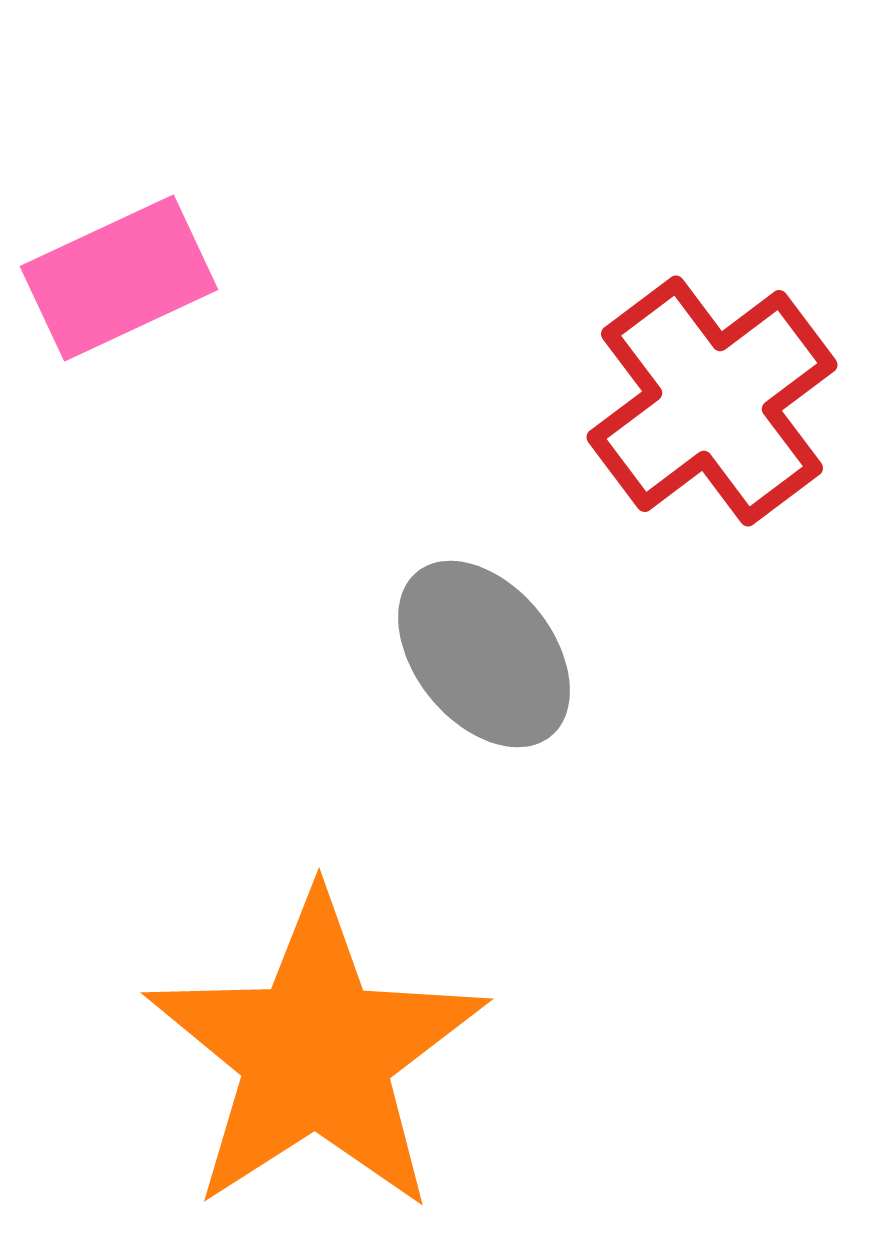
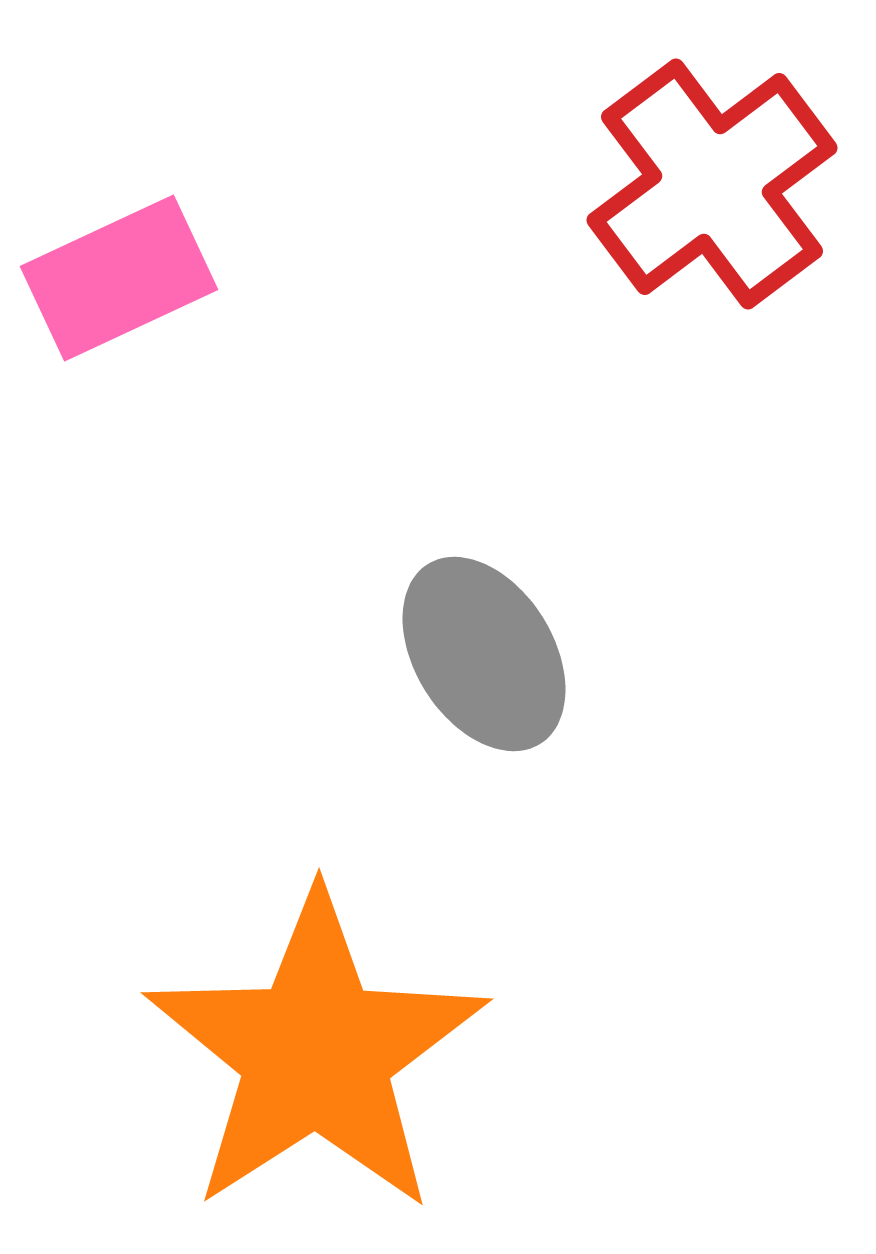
red cross: moved 217 px up
gray ellipse: rotated 7 degrees clockwise
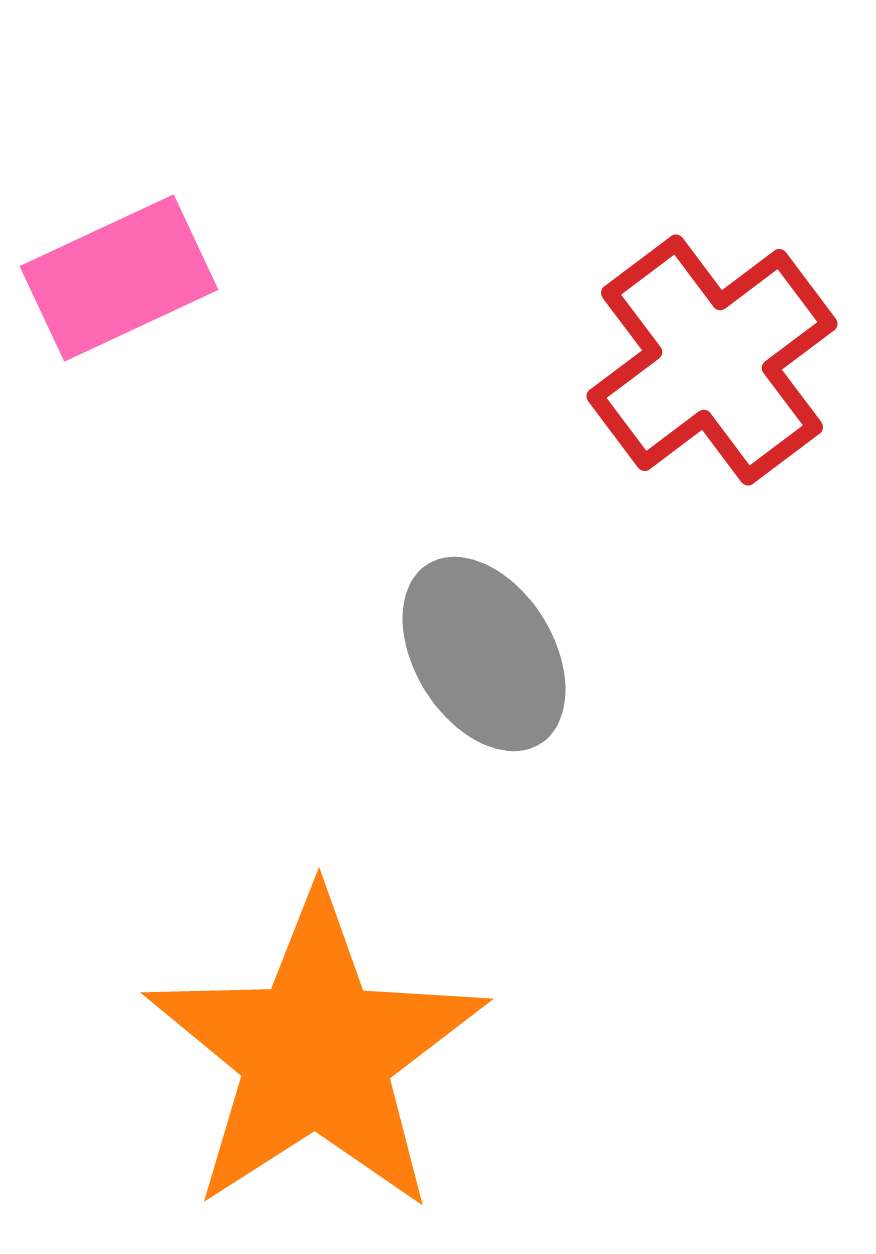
red cross: moved 176 px down
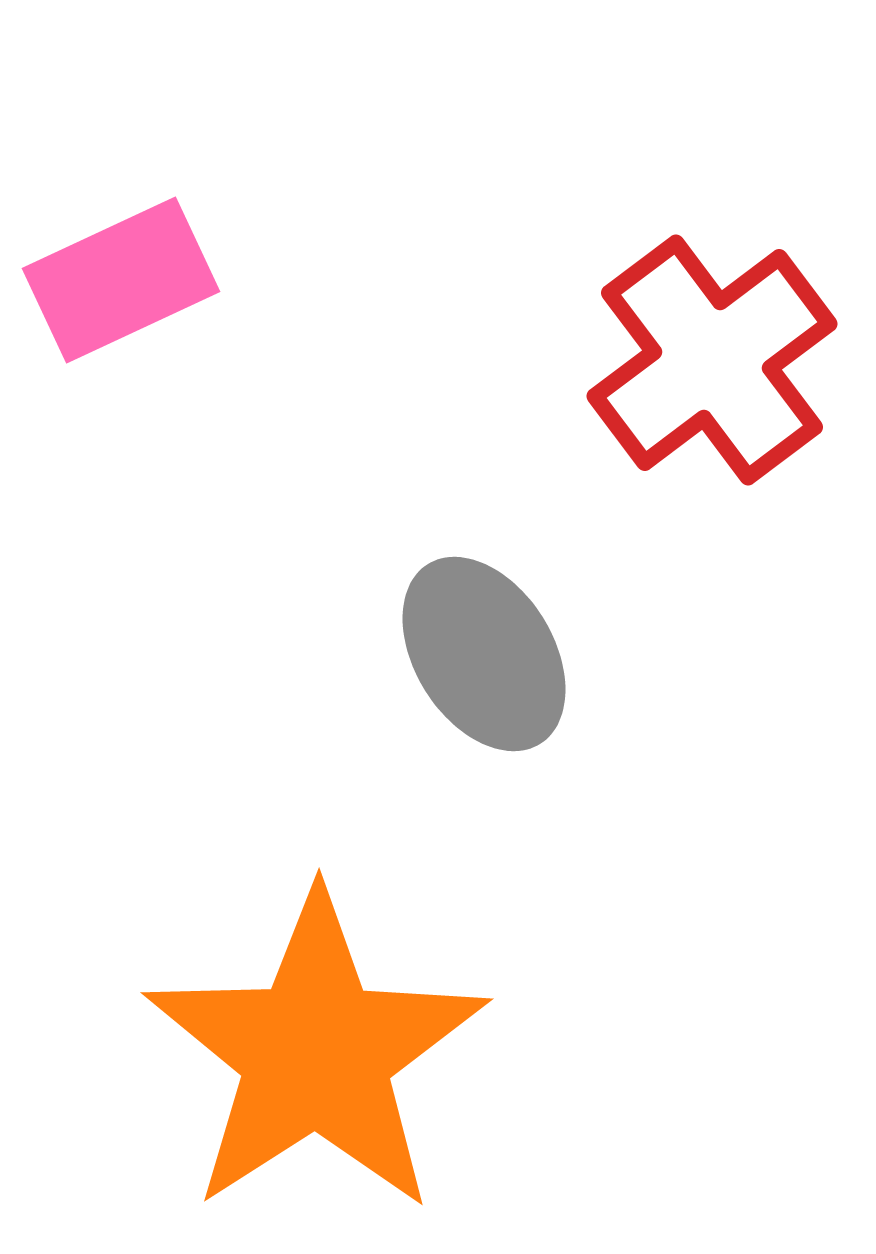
pink rectangle: moved 2 px right, 2 px down
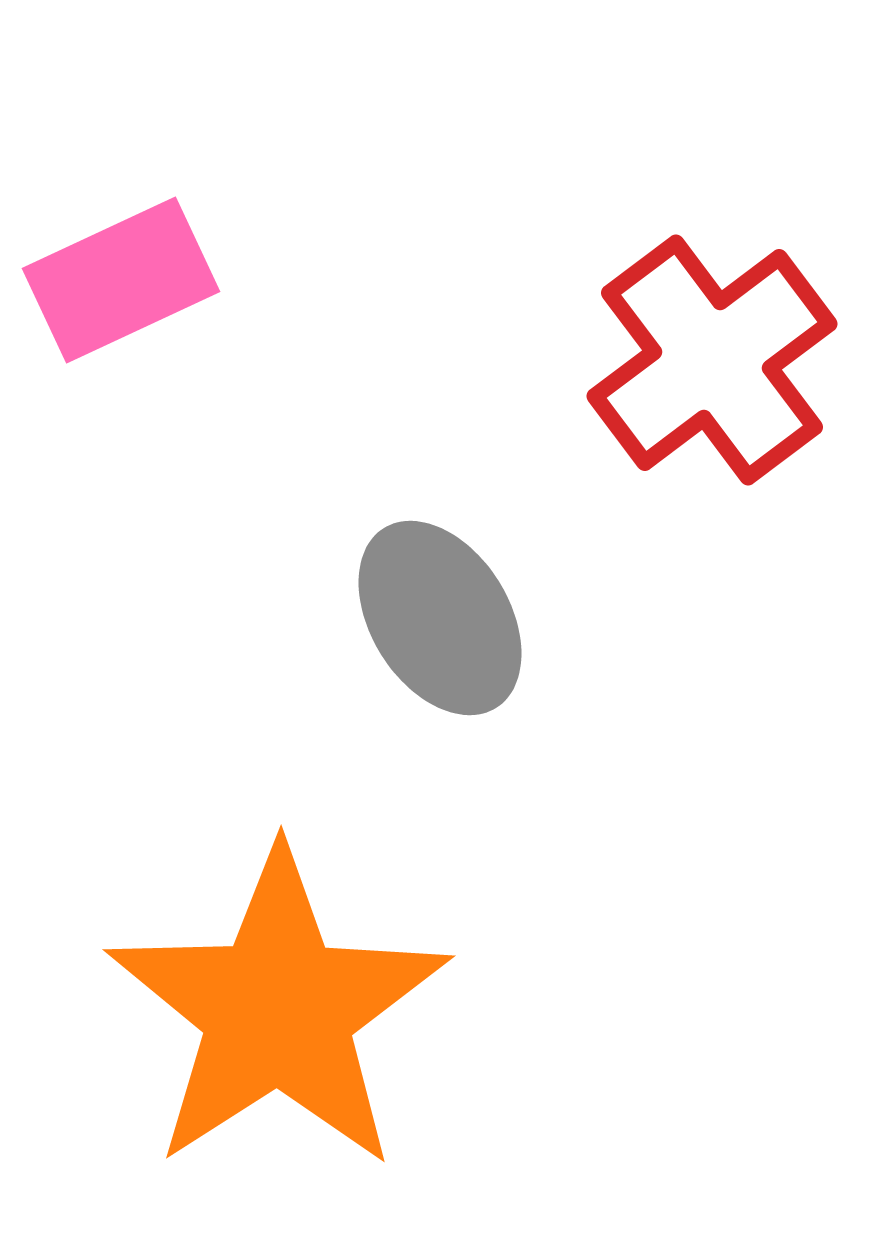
gray ellipse: moved 44 px left, 36 px up
orange star: moved 38 px left, 43 px up
